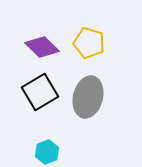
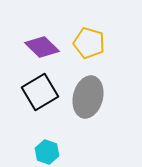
cyan hexagon: rotated 20 degrees counterclockwise
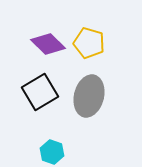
purple diamond: moved 6 px right, 3 px up
gray ellipse: moved 1 px right, 1 px up
cyan hexagon: moved 5 px right
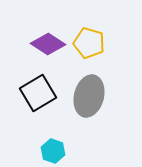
purple diamond: rotated 12 degrees counterclockwise
black square: moved 2 px left, 1 px down
cyan hexagon: moved 1 px right, 1 px up
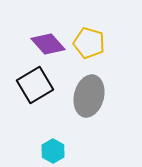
purple diamond: rotated 16 degrees clockwise
black square: moved 3 px left, 8 px up
cyan hexagon: rotated 10 degrees clockwise
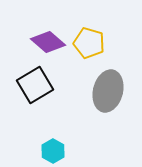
purple diamond: moved 2 px up; rotated 8 degrees counterclockwise
gray ellipse: moved 19 px right, 5 px up
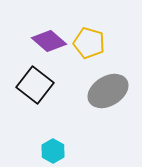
purple diamond: moved 1 px right, 1 px up
black square: rotated 21 degrees counterclockwise
gray ellipse: rotated 45 degrees clockwise
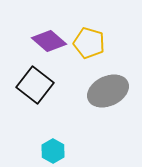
gray ellipse: rotated 6 degrees clockwise
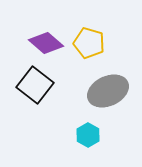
purple diamond: moved 3 px left, 2 px down
cyan hexagon: moved 35 px right, 16 px up
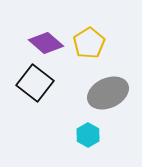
yellow pentagon: rotated 24 degrees clockwise
black square: moved 2 px up
gray ellipse: moved 2 px down
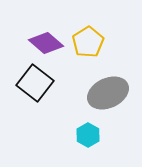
yellow pentagon: moved 1 px left, 1 px up
